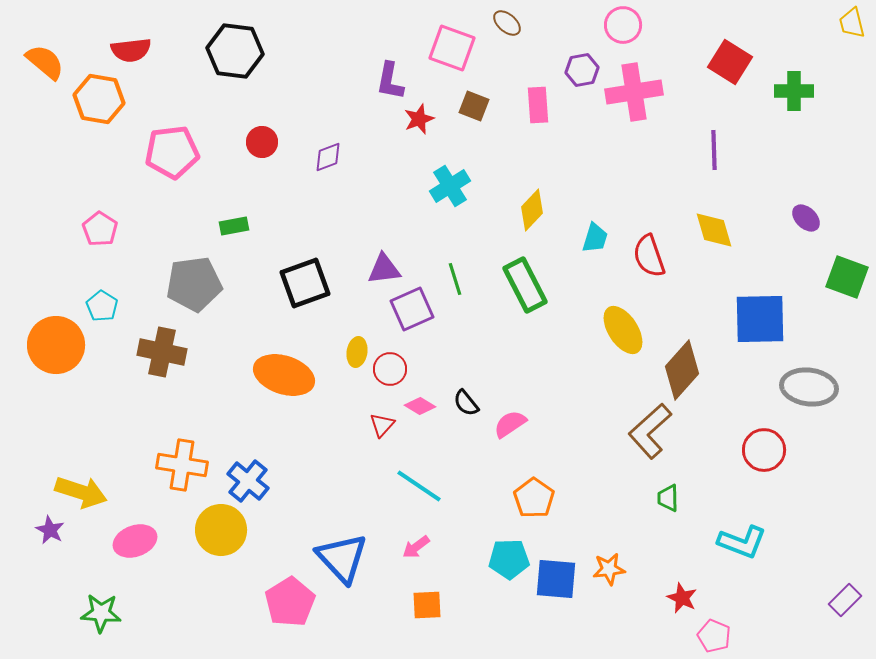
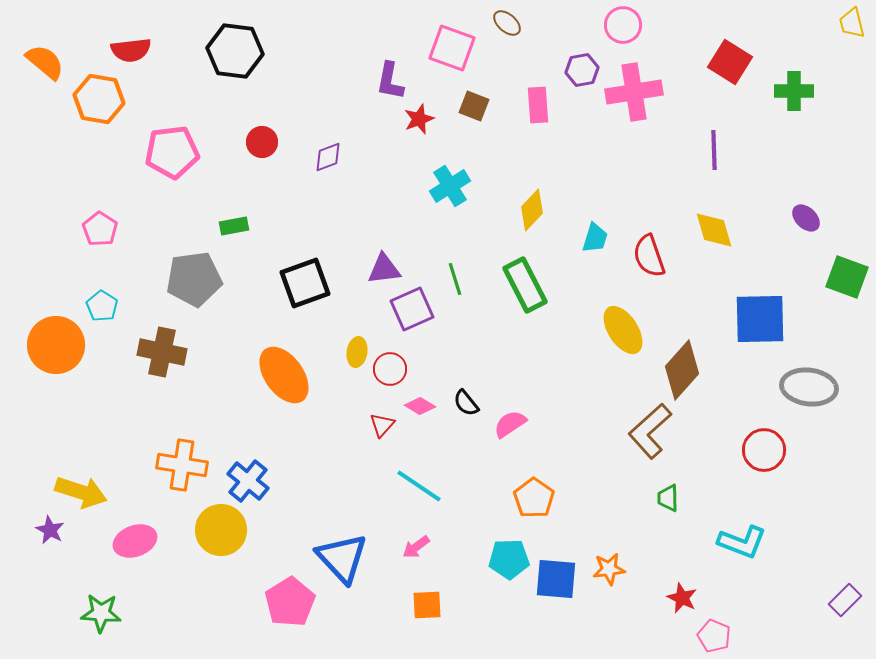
gray pentagon at (194, 284): moved 5 px up
orange ellipse at (284, 375): rotated 36 degrees clockwise
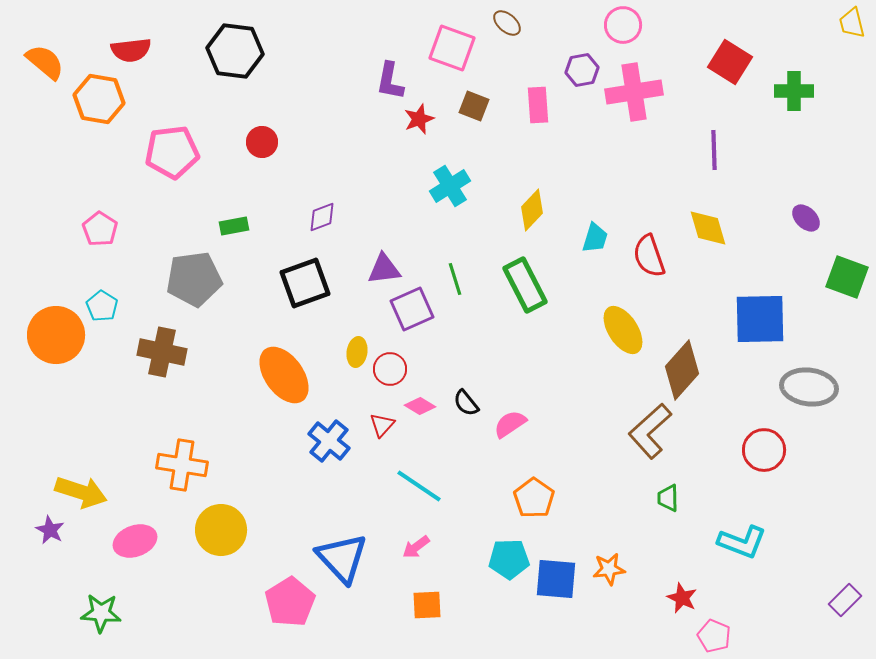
purple diamond at (328, 157): moved 6 px left, 60 px down
yellow diamond at (714, 230): moved 6 px left, 2 px up
orange circle at (56, 345): moved 10 px up
blue cross at (248, 481): moved 81 px right, 40 px up
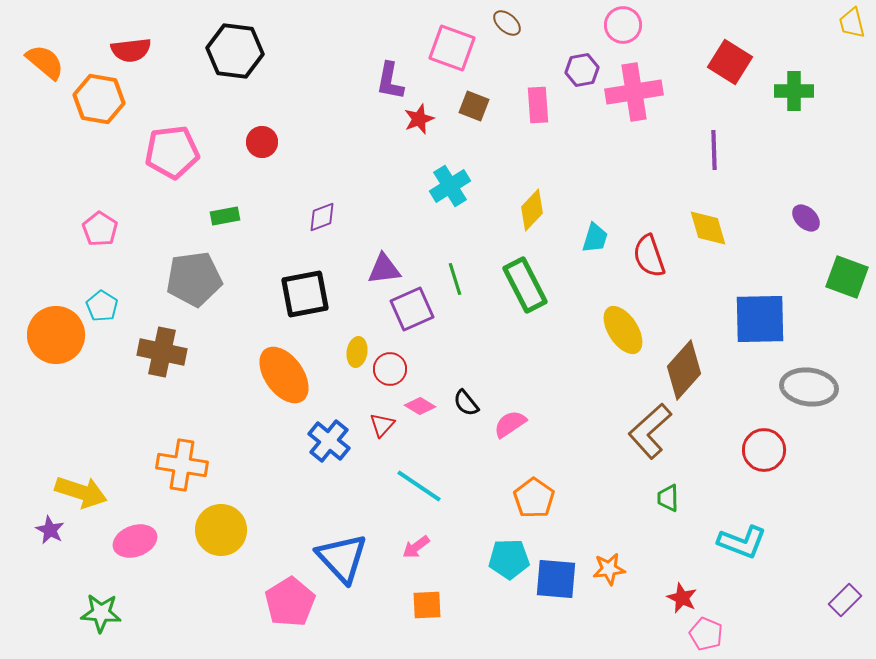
green rectangle at (234, 226): moved 9 px left, 10 px up
black square at (305, 283): moved 11 px down; rotated 9 degrees clockwise
brown diamond at (682, 370): moved 2 px right
pink pentagon at (714, 636): moved 8 px left, 2 px up
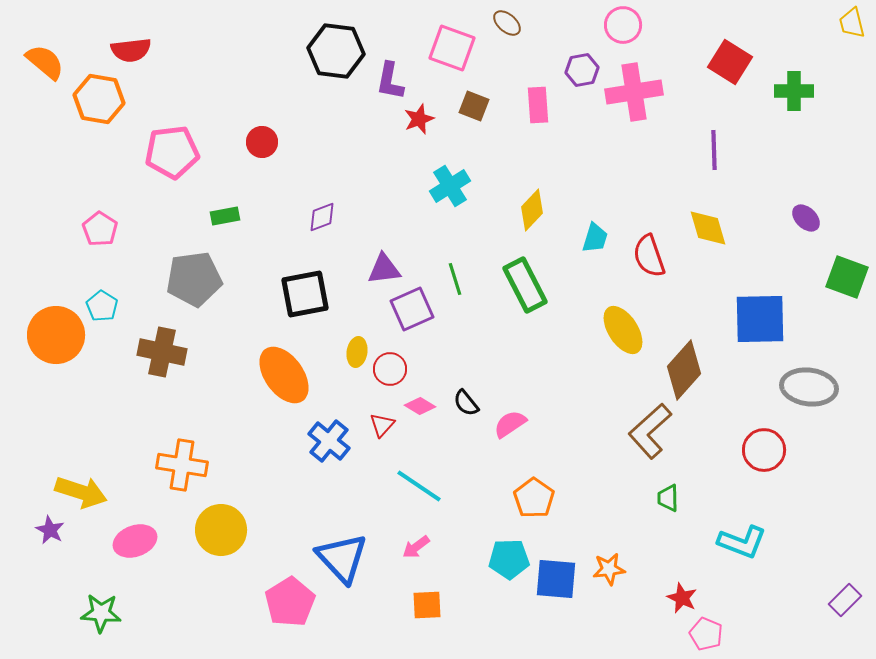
black hexagon at (235, 51): moved 101 px right
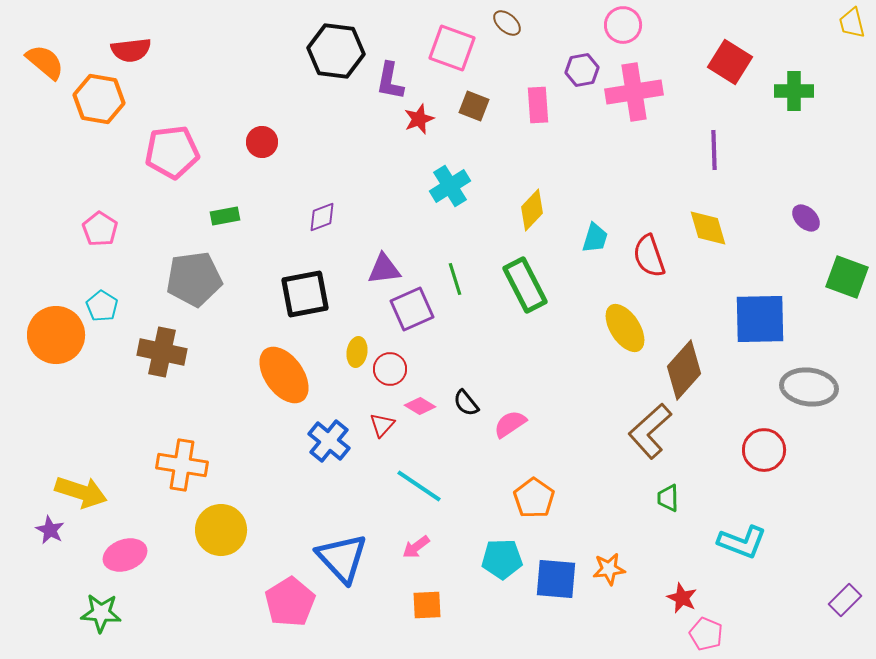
yellow ellipse at (623, 330): moved 2 px right, 2 px up
pink ellipse at (135, 541): moved 10 px left, 14 px down
cyan pentagon at (509, 559): moved 7 px left
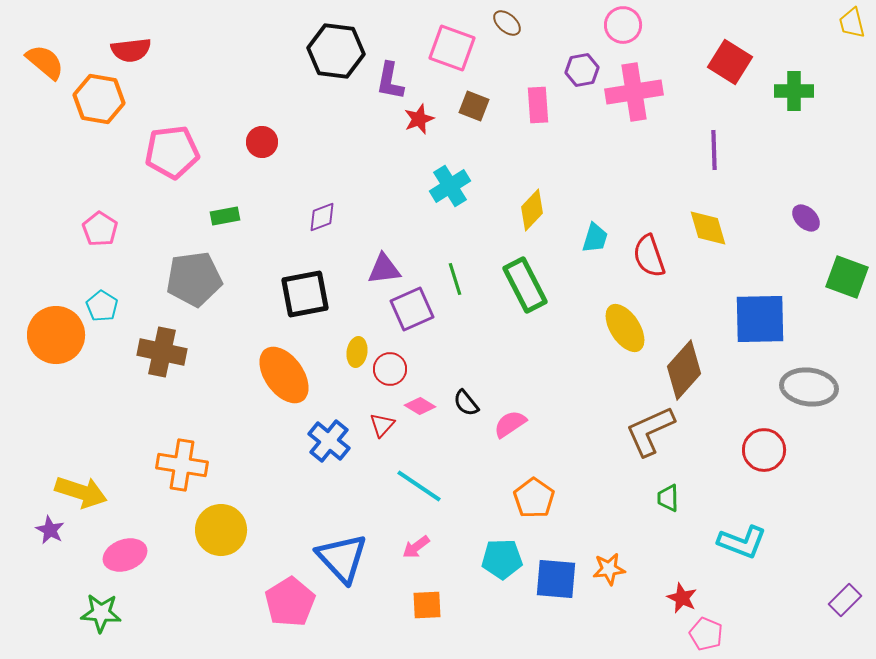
brown L-shape at (650, 431): rotated 18 degrees clockwise
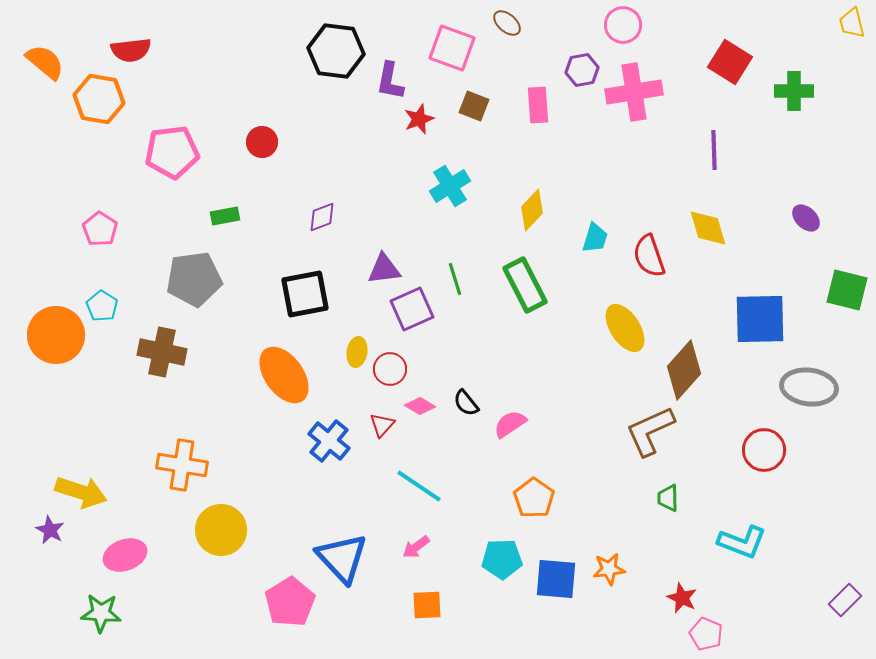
green square at (847, 277): moved 13 px down; rotated 6 degrees counterclockwise
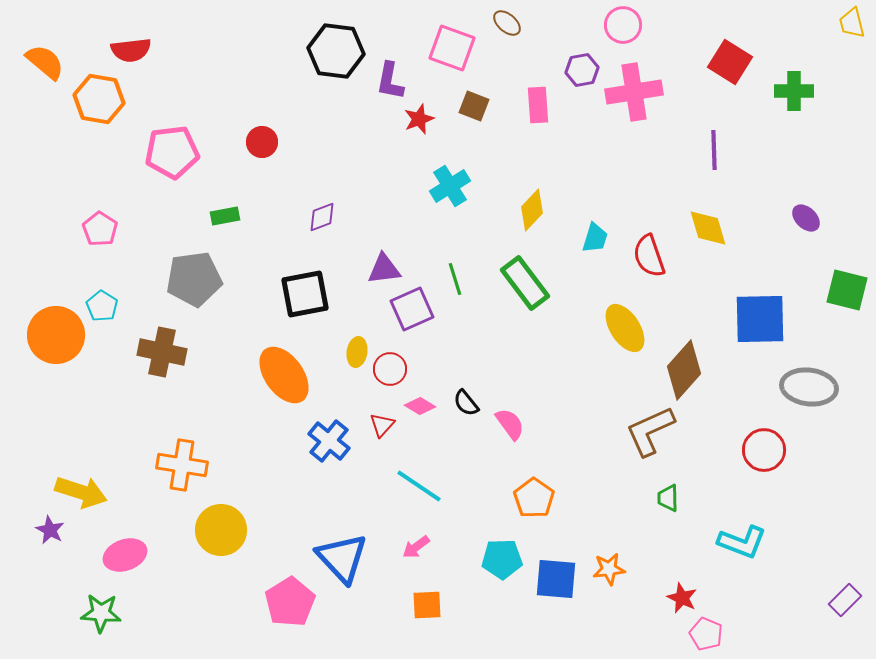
green rectangle at (525, 285): moved 2 px up; rotated 10 degrees counterclockwise
pink semicircle at (510, 424): rotated 88 degrees clockwise
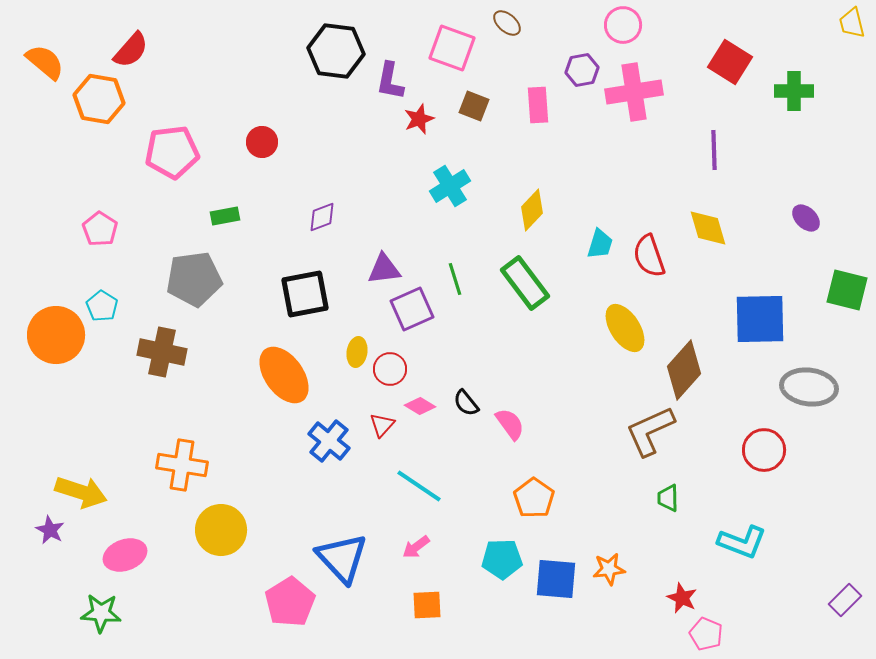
red semicircle at (131, 50): rotated 42 degrees counterclockwise
cyan trapezoid at (595, 238): moved 5 px right, 6 px down
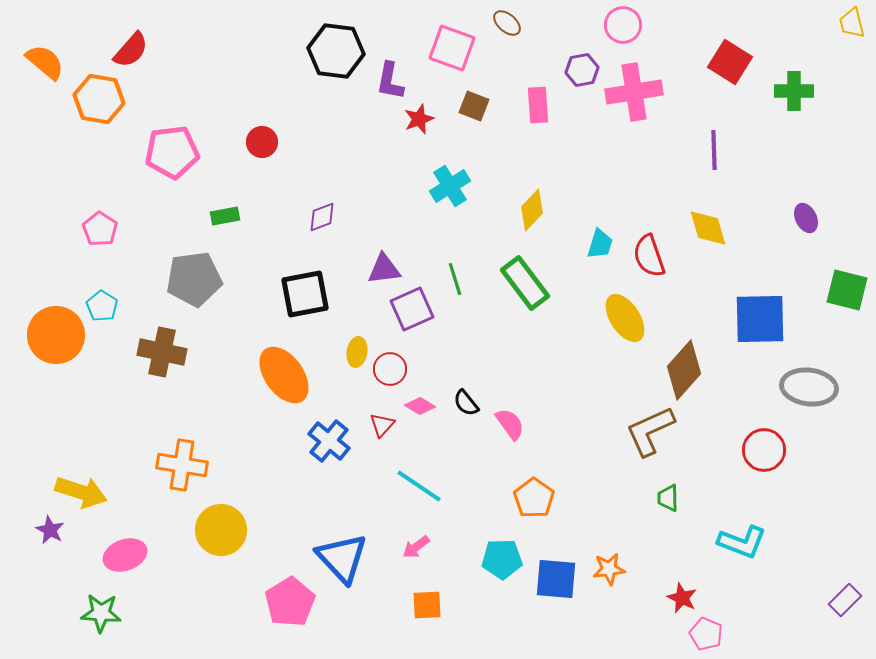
purple ellipse at (806, 218): rotated 20 degrees clockwise
yellow ellipse at (625, 328): moved 10 px up
